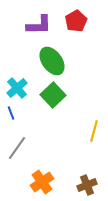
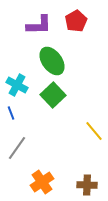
cyan cross: moved 3 px up; rotated 20 degrees counterclockwise
yellow line: rotated 55 degrees counterclockwise
brown cross: rotated 24 degrees clockwise
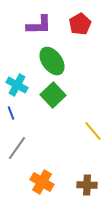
red pentagon: moved 4 px right, 3 px down
yellow line: moved 1 px left
orange cross: rotated 25 degrees counterclockwise
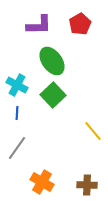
blue line: moved 6 px right; rotated 24 degrees clockwise
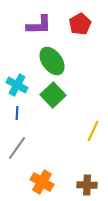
yellow line: rotated 65 degrees clockwise
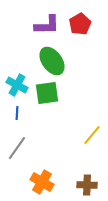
purple L-shape: moved 8 px right
green square: moved 6 px left, 2 px up; rotated 35 degrees clockwise
yellow line: moved 1 px left, 4 px down; rotated 15 degrees clockwise
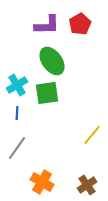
cyan cross: rotated 30 degrees clockwise
brown cross: rotated 36 degrees counterclockwise
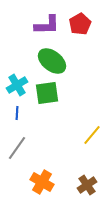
green ellipse: rotated 16 degrees counterclockwise
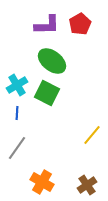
green square: rotated 35 degrees clockwise
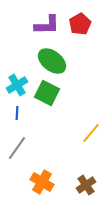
yellow line: moved 1 px left, 2 px up
brown cross: moved 1 px left
